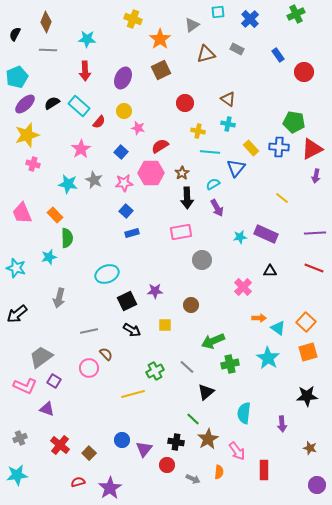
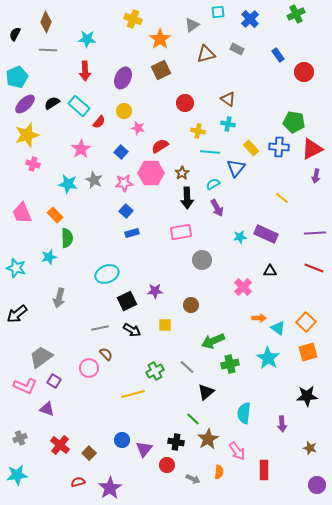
gray line at (89, 331): moved 11 px right, 3 px up
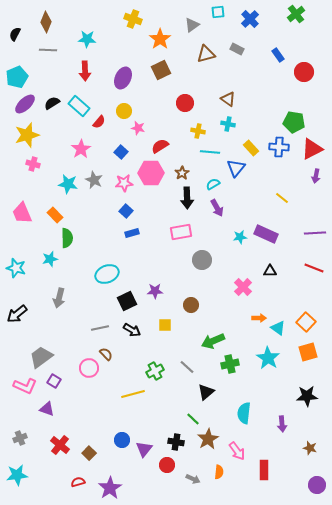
green cross at (296, 14): rotated 12 degrees counterclockwise
cyan star at (49, 257): moved 1 px right, 2 px down
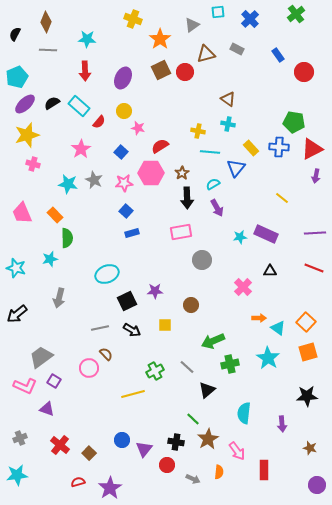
red circle at (185, 103): moved 31 px up
black triangle at (206, 392): moved 1 px right, 2 px up
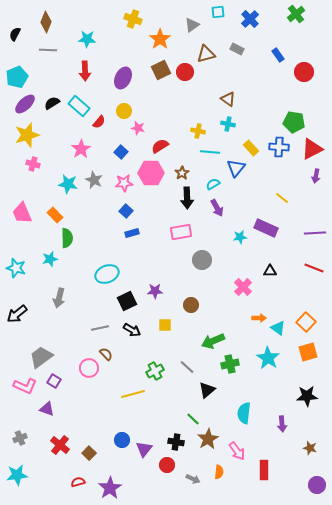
purple rectangle at (266, 234): moved 6 px up
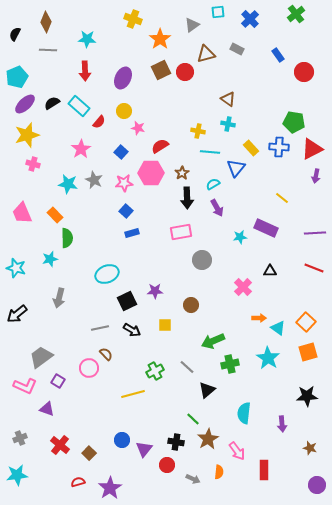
purple square at (54, 381): moved 4 px right
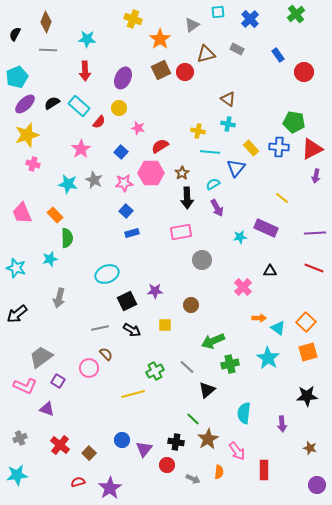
yellow circle at (124, 111): moved 5 px left, 3 px up
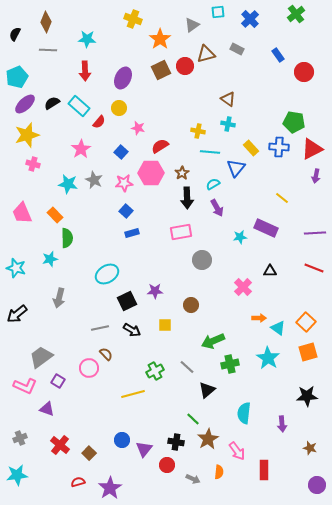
red circle at (185, 72): moved 6 px up
cyan ellipse at (107, 274): rotated 10 degrees counterclockwise
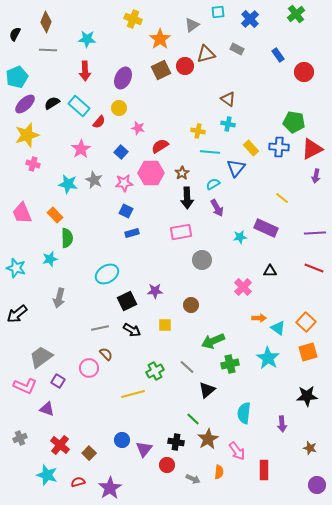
blue square at (126, 211): rotated 16 degrees counterclockwise
cyan star at (17, 475): moved 30 px right; rotated 25 degrees clockwise
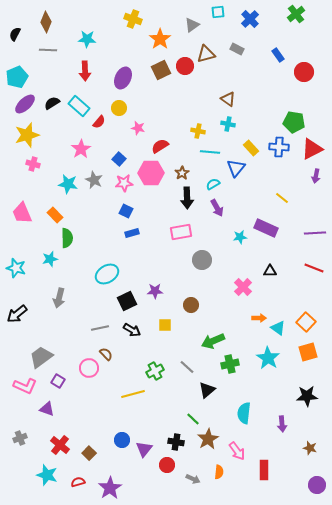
blue square at (121, 152): moved 2 px left, 7 px down
